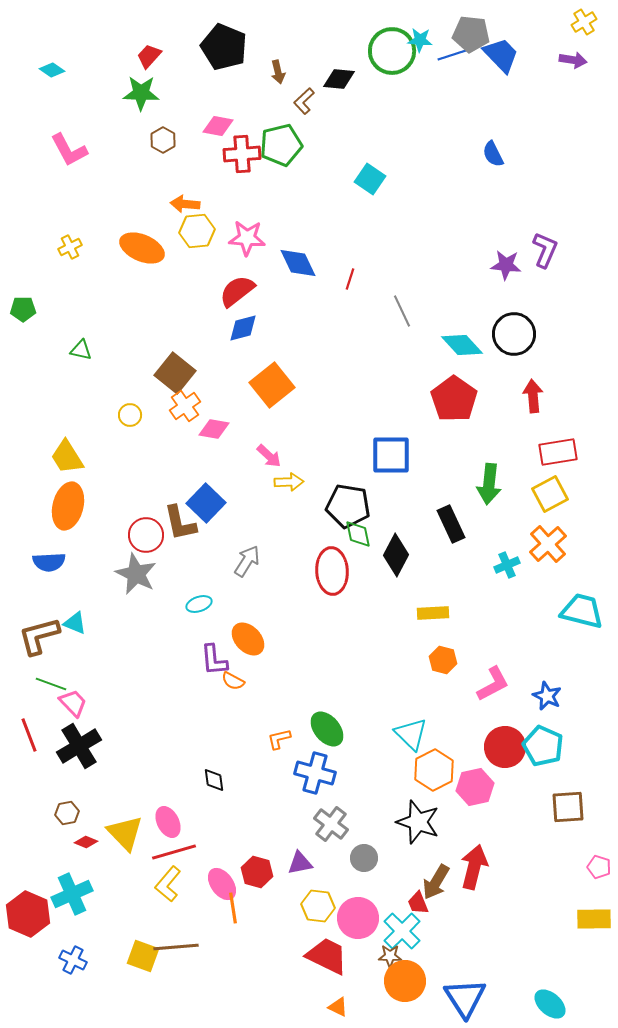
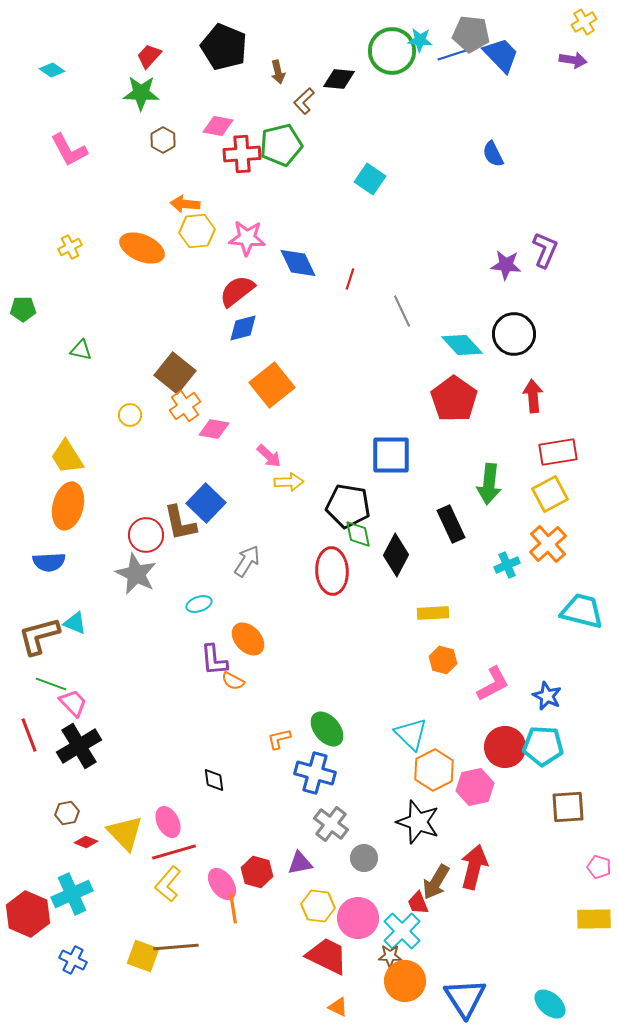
cyan pentagon at (543, 746): rotated 21 degrees counterclockwise
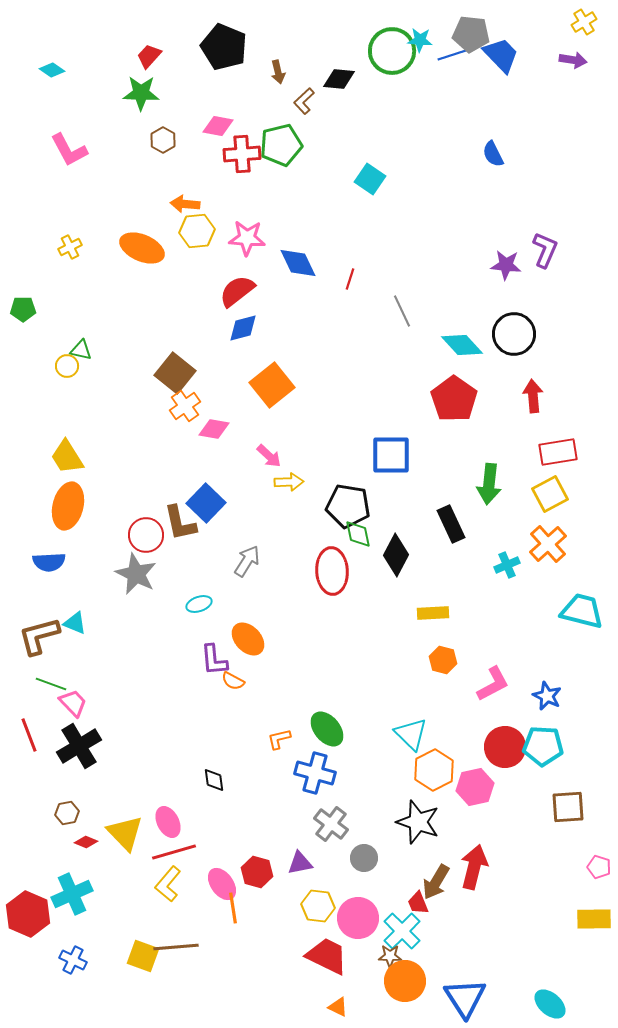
yellow circle at (130, 415): moved 63 px left, 49 px up
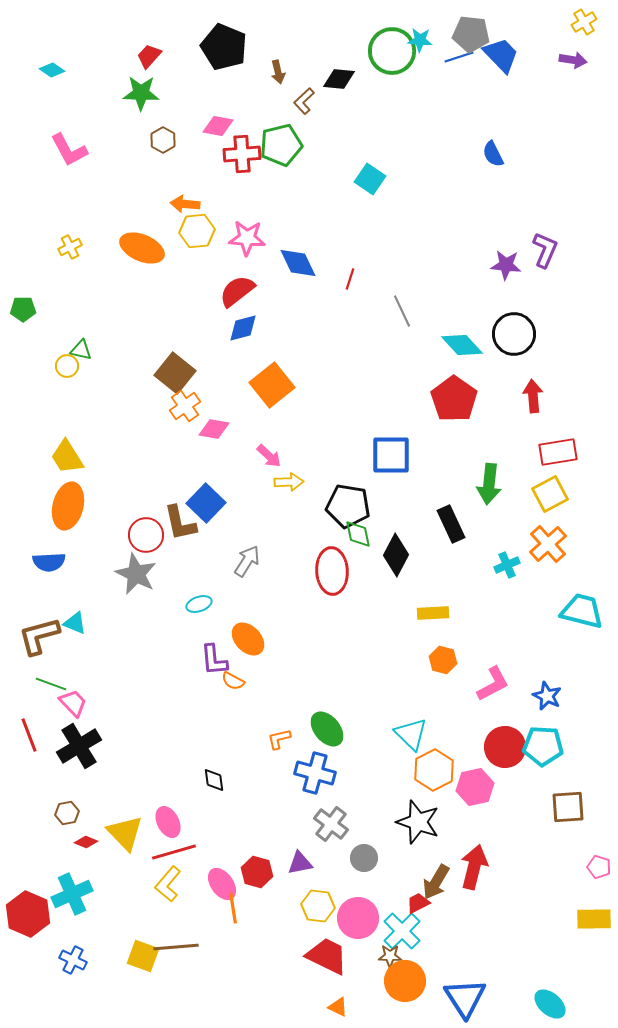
blue line at (452, 55): moved 7 px right, 2 px down
red trapezoid at (418, 903): rotated 85 degrees clockwise
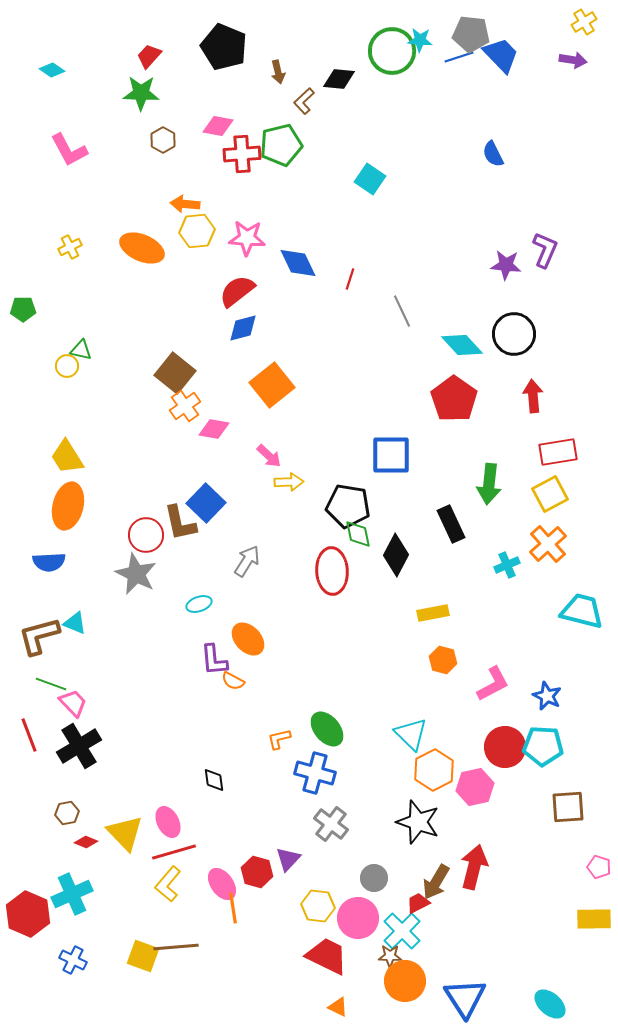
yellow rectangle at (433, 613): rotated 8 degrees counterclockwise
gray circle at (364, 858): moved 10 px right, 20 px down
purple triangle at (300, 863): moved 12 px left, 4 px up; rotated 36 degrees counterclockwise
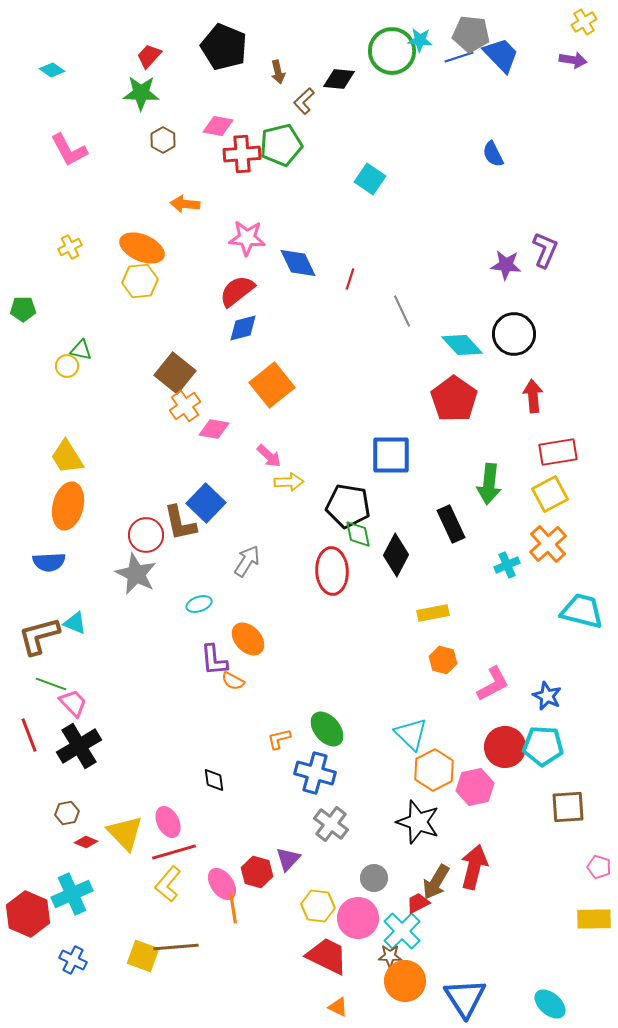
yellow hexagon at (197, 231): moved 57 px left, 50 px down
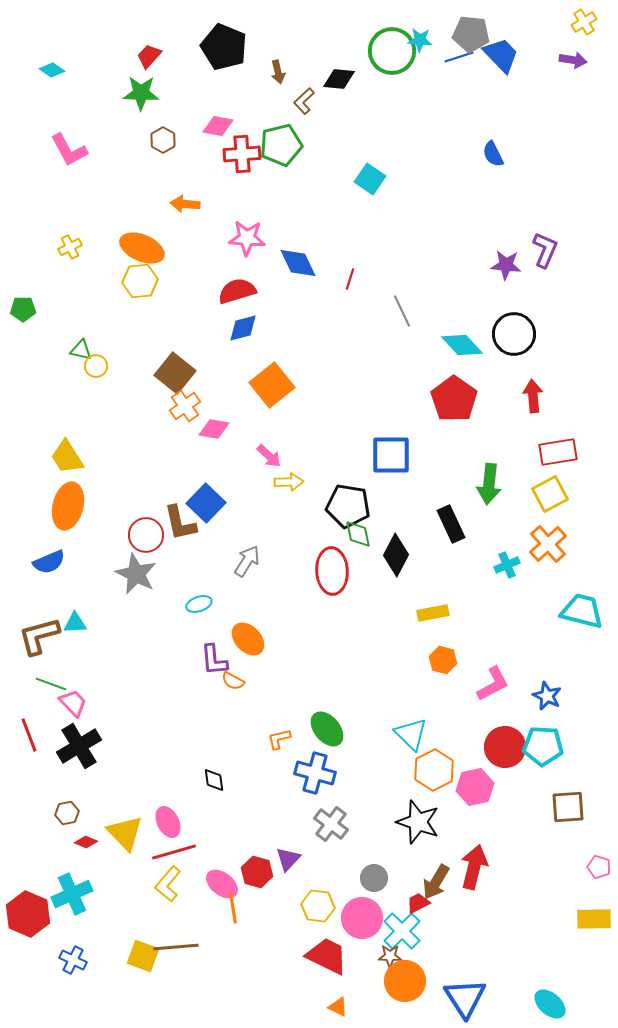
red semicircle at (237, 291): rotated 21 degrees clockwise
yellow circle at (67, 366): moved 29 px right
blue semicircle at (49, 562): rotated 20 degrees counterclockwise
cyan triangle at (75, 623): rotated 25 degrees counterclockwise
pink ellipse at (222, 884): rotated 16 degrees counterclockwise
pink circle at (358, 918): moved 4 px right
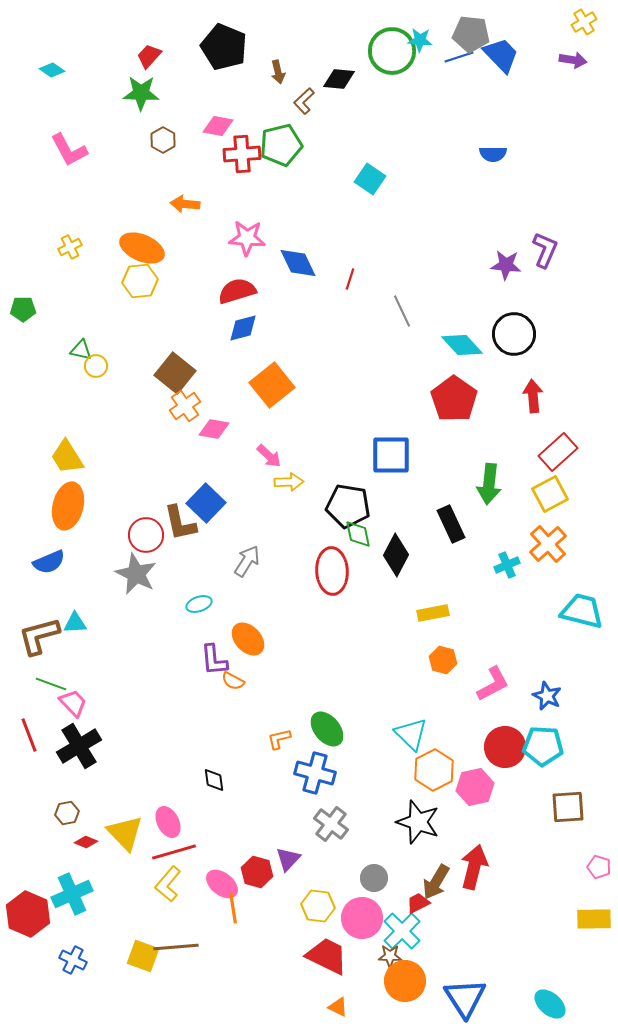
blue semicircle at (493, 154): rotated 64 degrees counterclockwise
red rectangle at (558, 452): rotated 33 degrees counterclockwise
